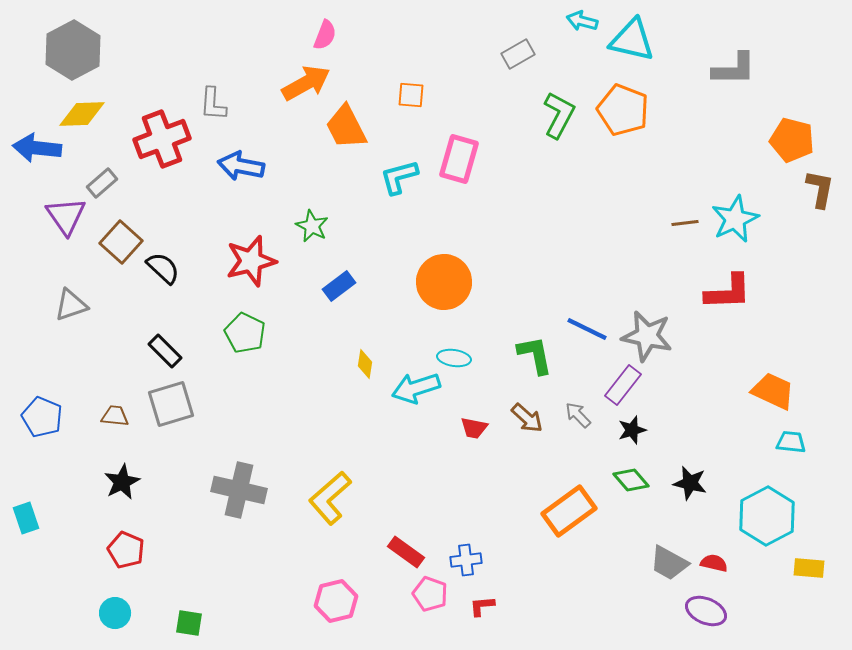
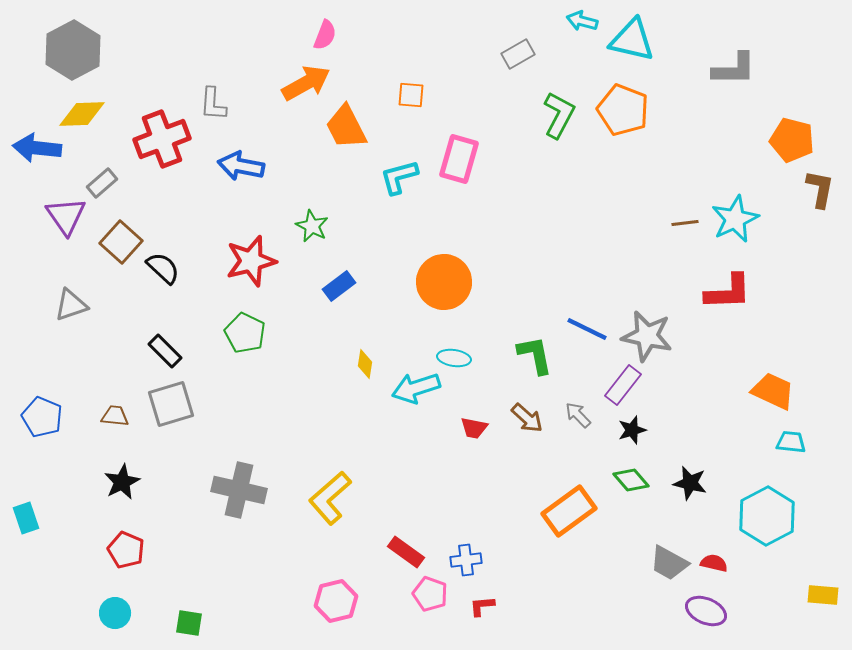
yellow rectangle at (809, 568): moved 14 px right, 27 px down
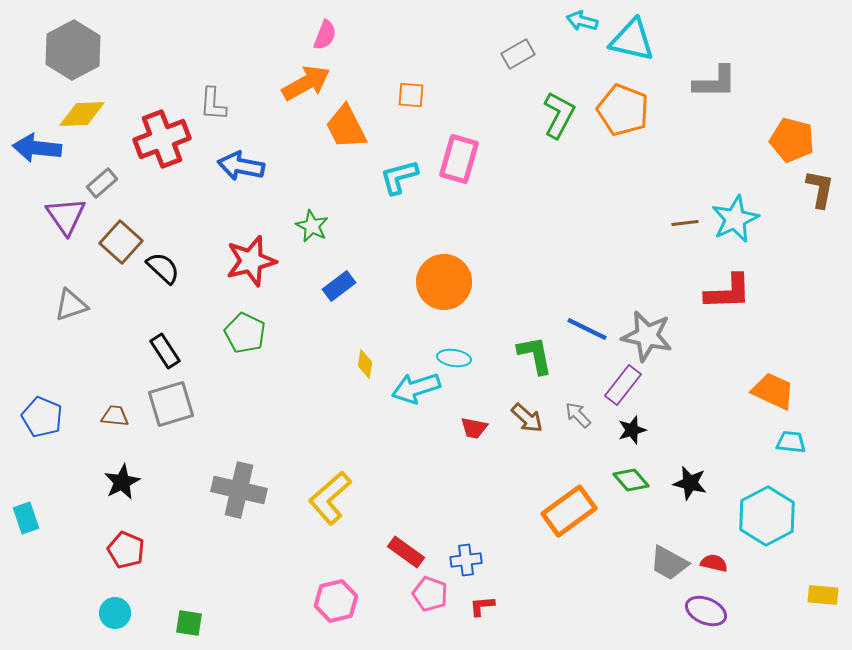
gray L-shape at (734, 69): moved 19 px left, 13 px down
black rectangle at (165, 351): rotated 12 degrees clockwise
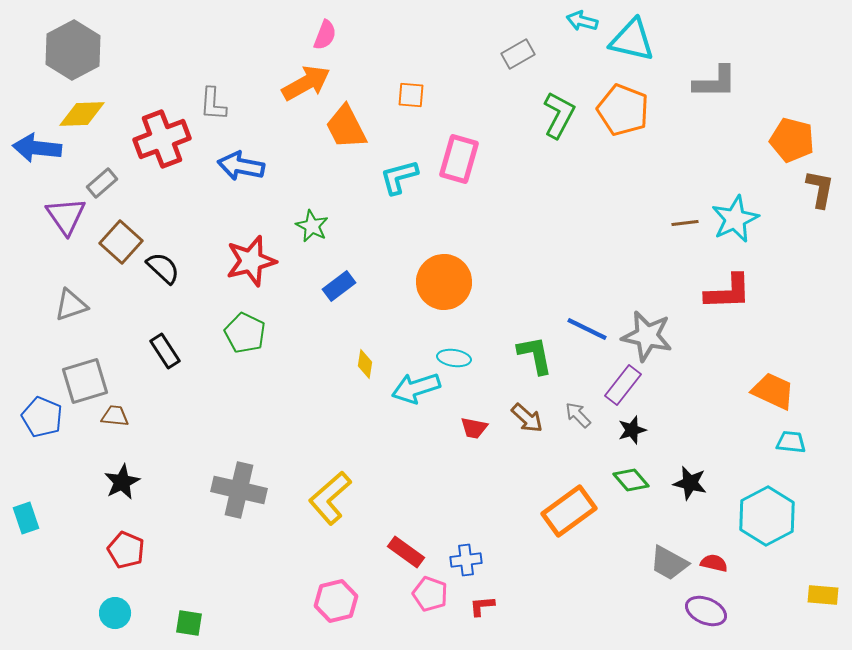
gray square at (171, 404): moved 86 px left, 23 px up
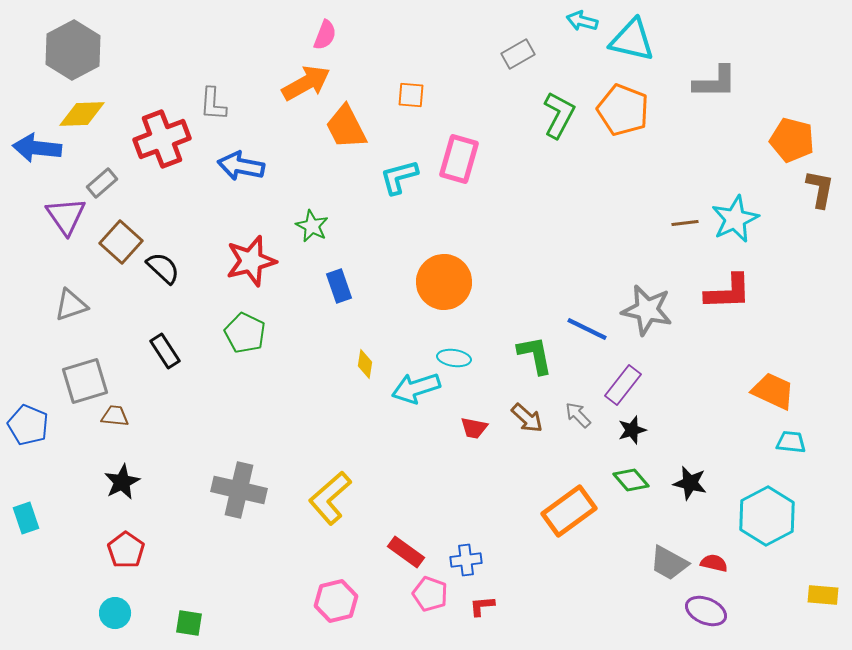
blue rectangle at (339, 286): rotated 72 degrees counterclockwise
gray star at (647, 336): moved 26 px up
blue pentagon at (42, 417): moved 14 px left, 8 px down
red pentagon at (126, 550): rotated 12 degrees clockwise
